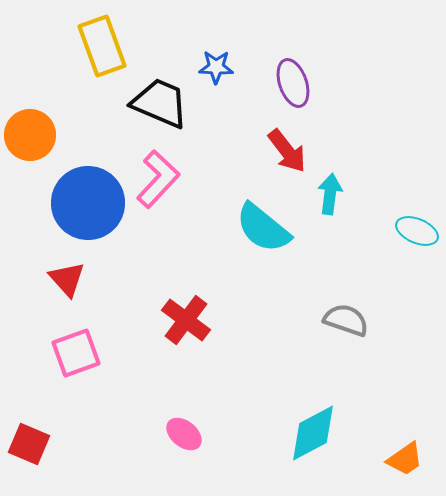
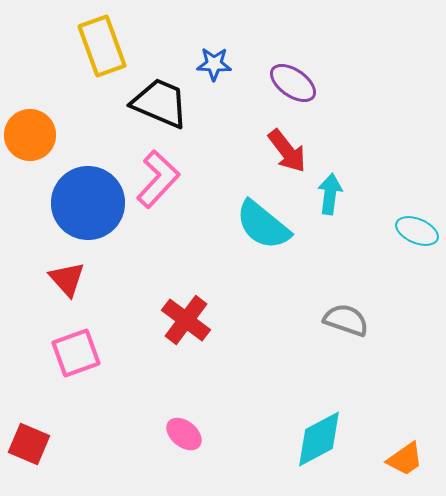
blue star: moved 2 px left, 3 px up
purple ellipse: rotated 36 degrees counterclockwise
cyan semicircle: moved 3 px up
cyan diamond: moved 6 px right, 6 px down
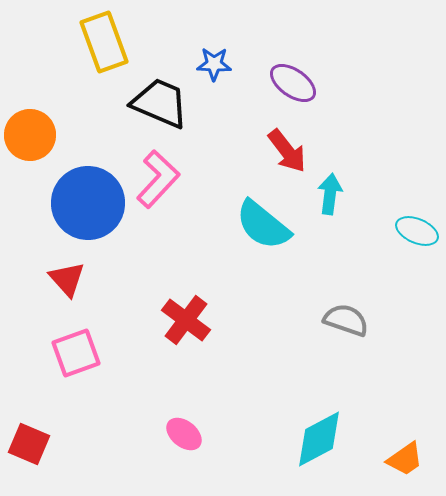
yellow rectangle: moved 2 px right, 4 px up
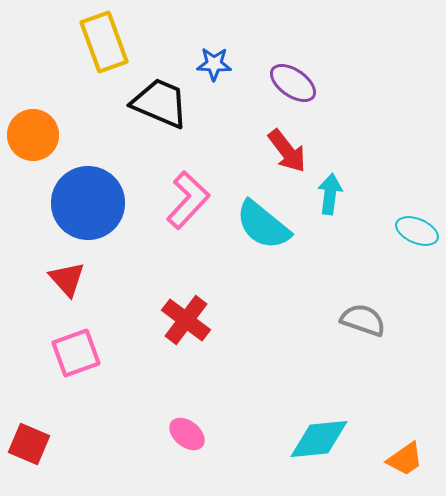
orange circle: moved 3 px right
pink L-shape: moved 30 px right, 21 px down
gray semicircle: moved 17 px right
pink ellipse: moved 3 px right
cyan diamond: rotated 22 degrees clockwise
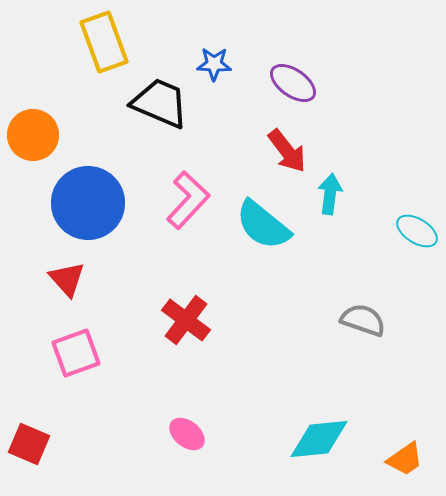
cyan ellipse: rotated 9 degrees clockwise
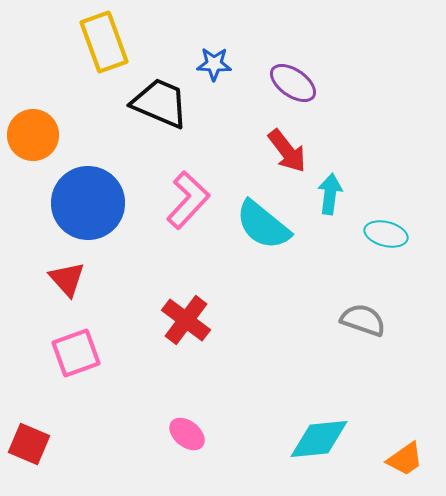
cyan ellipse: moved 31 px left, 3 px down; rotated 18 degrees counterclockwise
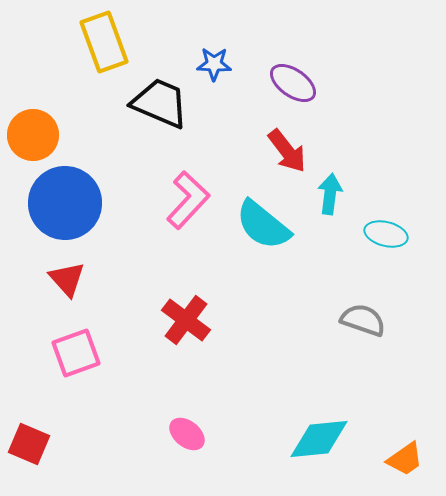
blue circle: moved 23 px left
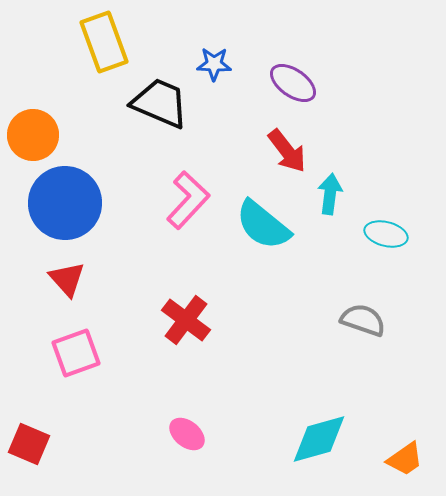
cyan diamond: rotated 10 degrees counterclockwise
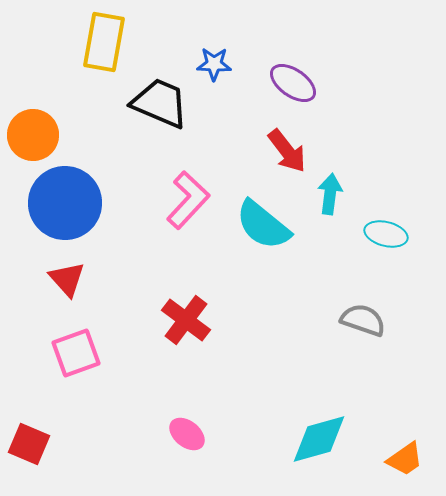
yellow rectangle: rotated 30 degrees clockwise
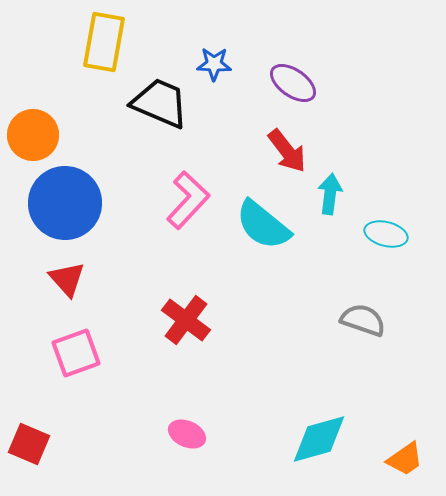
pink ellipse: rotated 15 degrees counterclockwise
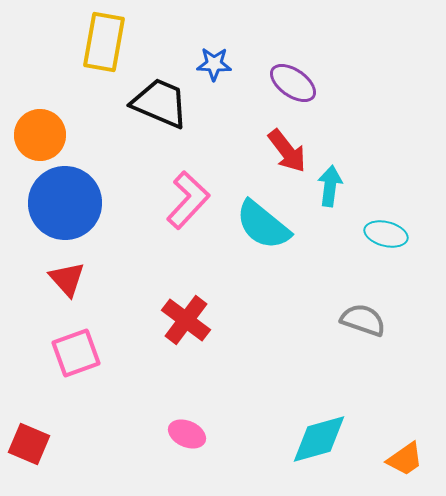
orange circle: moved 7 px right
cyan arrow: moved 8 px up
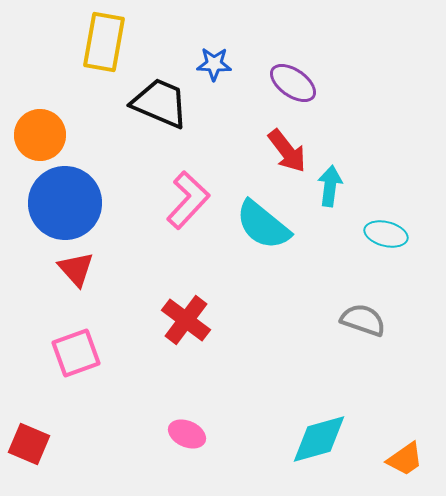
red triangle: moved 9 px right, 10 px up
